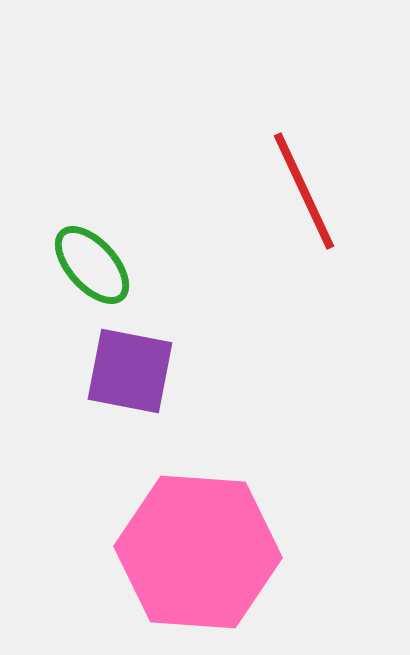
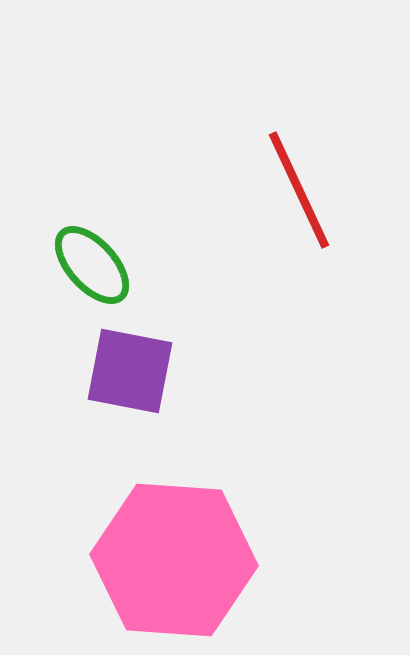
red line: moved 5 px left, 1 px up
pink hexagon: moved 24 px left, 8 px down
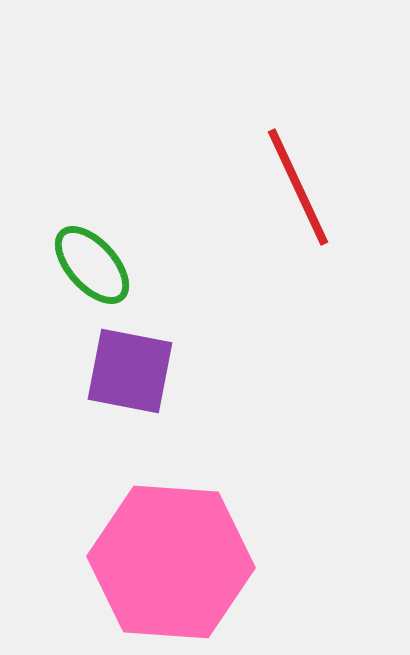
red line: moved 1 px left, 3 px up
pink hexagon: moved 3 px left, 2 px down
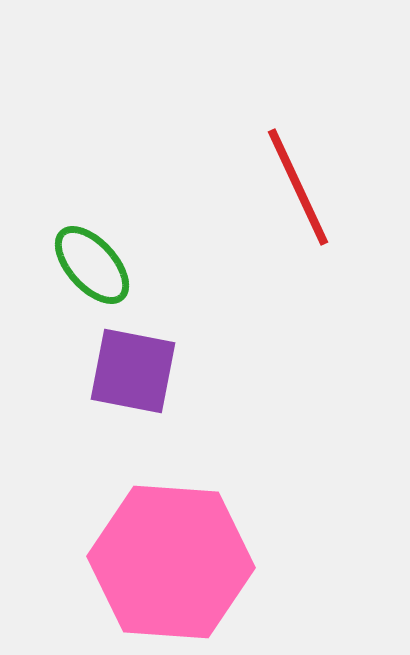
purple square: moved 3 px right
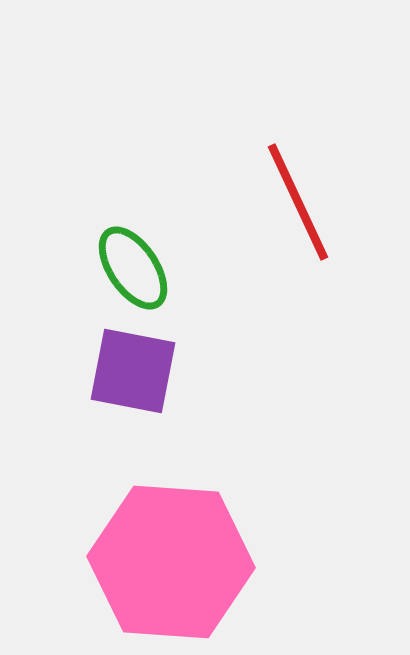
red line: moved 15 px down
green ellipse: moved 41 px right, 3 px down; rotated 8 degrees clockwise
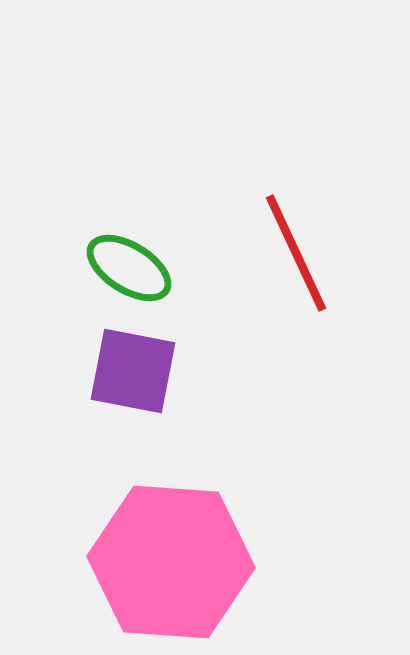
red line: moved 2 px left, 51 px down
green ellipse: moved 4 px left; rotated 24 degrees counterclockwise
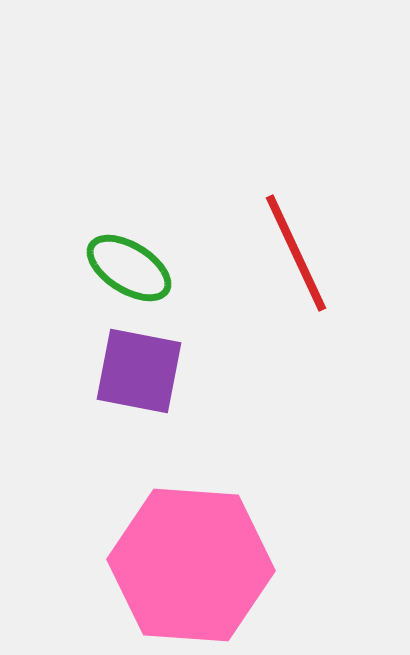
purple square: moved 6 px right
pink hexagon: moved 20 px right, 3 px down
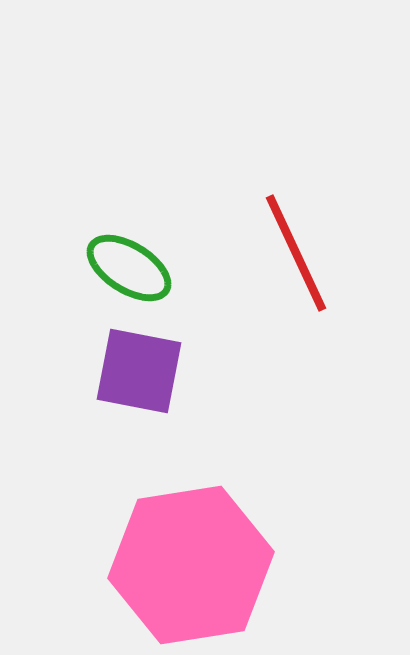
pink hexagon: rotated 13 degrees counterclockwise
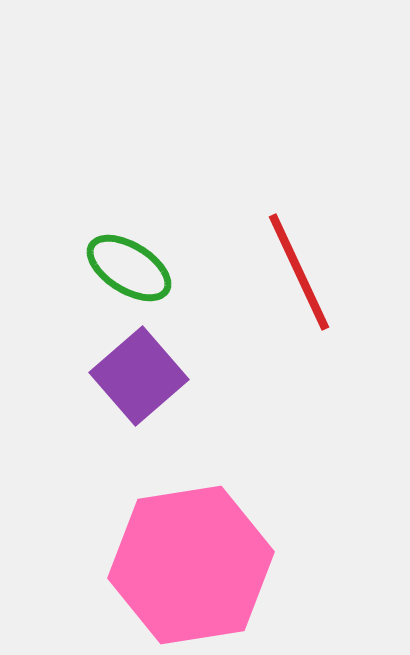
red line: moved 3 px right, 19 px down
purple square: moved 5 px down; rotated 38 degrees clockwise
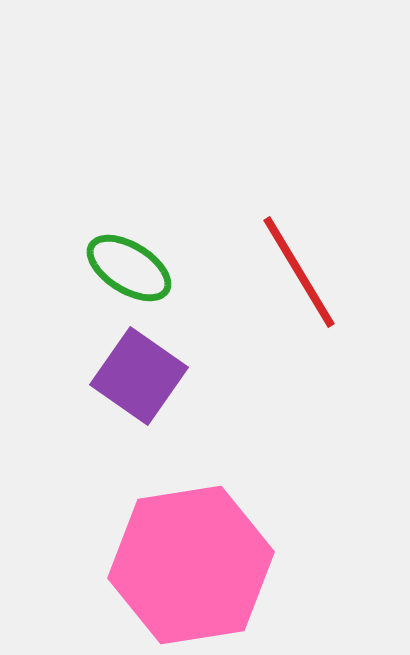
red line: rotated 6 degrees counterclockwise
purple square: rotated 14 degrees counterclockwise
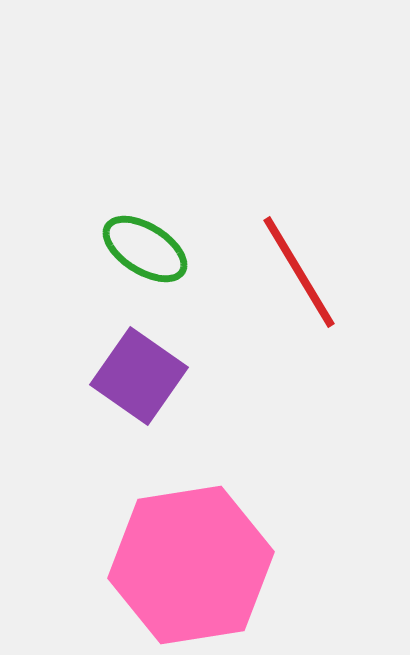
green ellipse: moved 16 px right, 19 px up
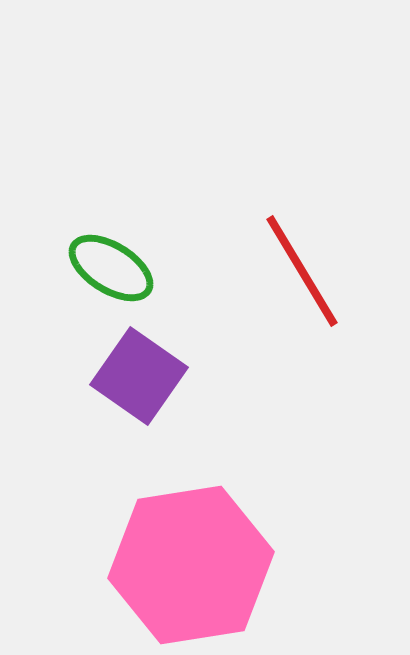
green ellipse: moved 34 px left, 19 px down
red line: moved 3 px right, 1 px up
